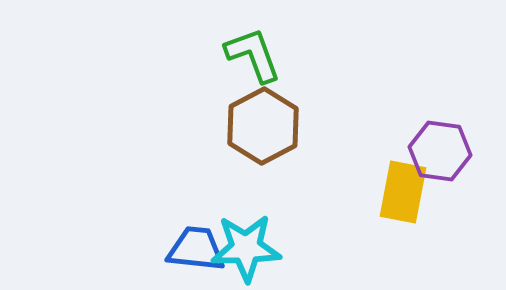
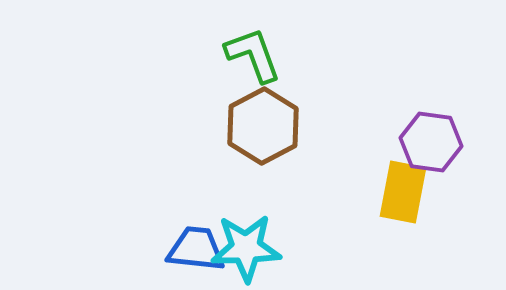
purple hexagon: moved 9 px left, 9 px up
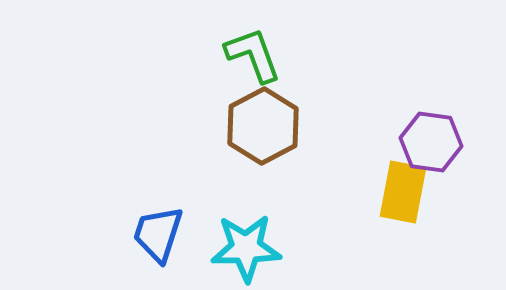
blue trapezoid: moved 38 px left, 15 px up; rotated 78 degrees counterclockwise
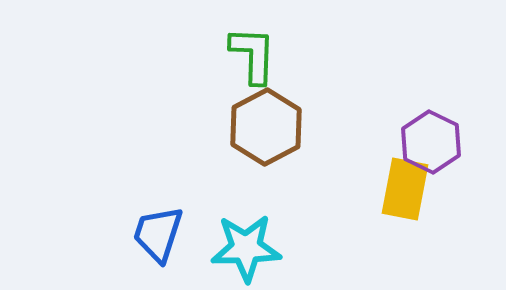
green L-shape: rotated 22 degrees clockwise
brown hexagon: moved 3 px right, 1 px down
purple hexagon: rotated 18 degrees clockwise
yellow rectangle: moved 2 px right, 3 px up
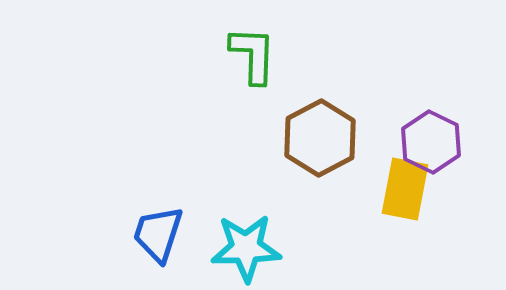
brown hexagon: moved 54 px right, 11 px down
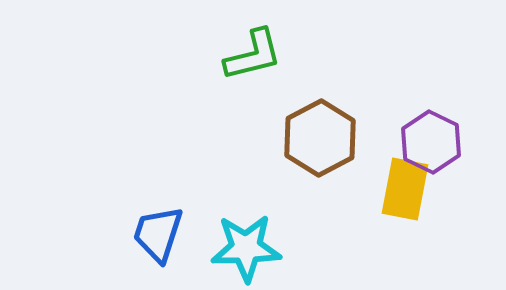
green L-shape: rotated 74 degrees clockwise
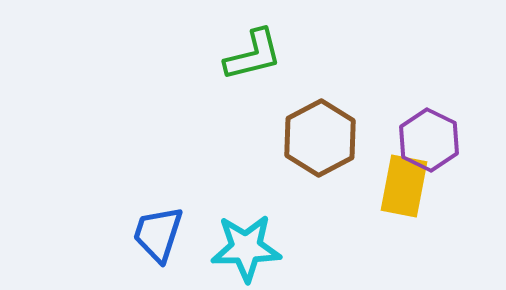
purple hexagon: moved 2 px left, 2 px up
yellow rectangle: moved 1 px left, 3 px up
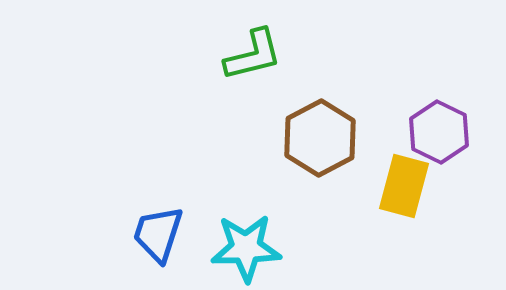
purple hexagon: moved 10 px right, 8 px up
yellow rectangle: rotated 4 degrees clockwise
